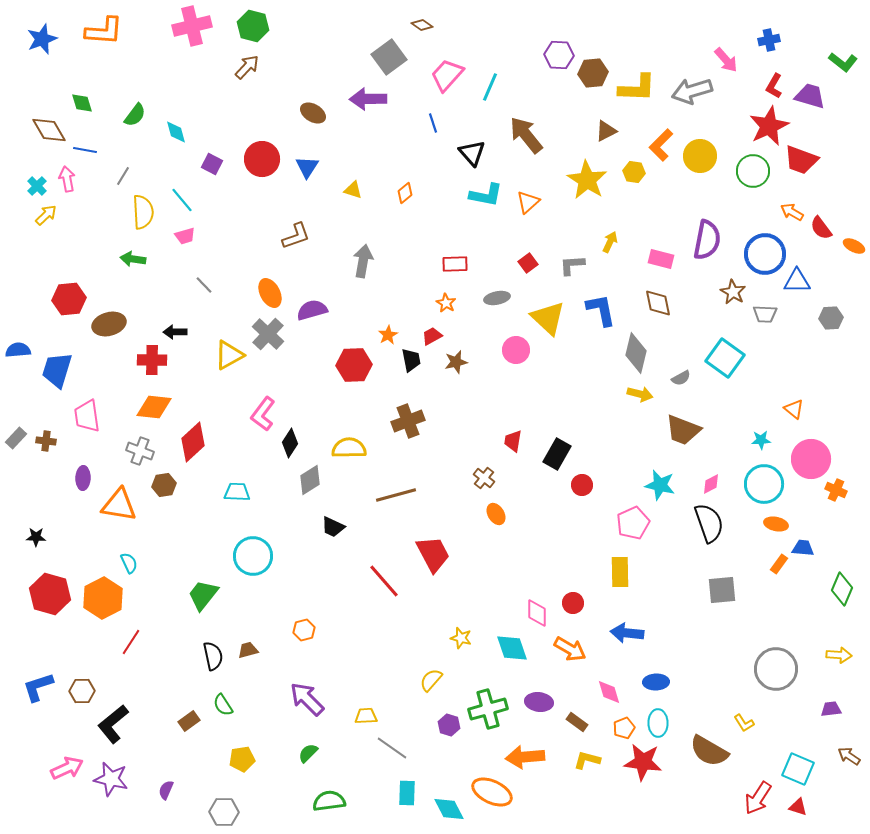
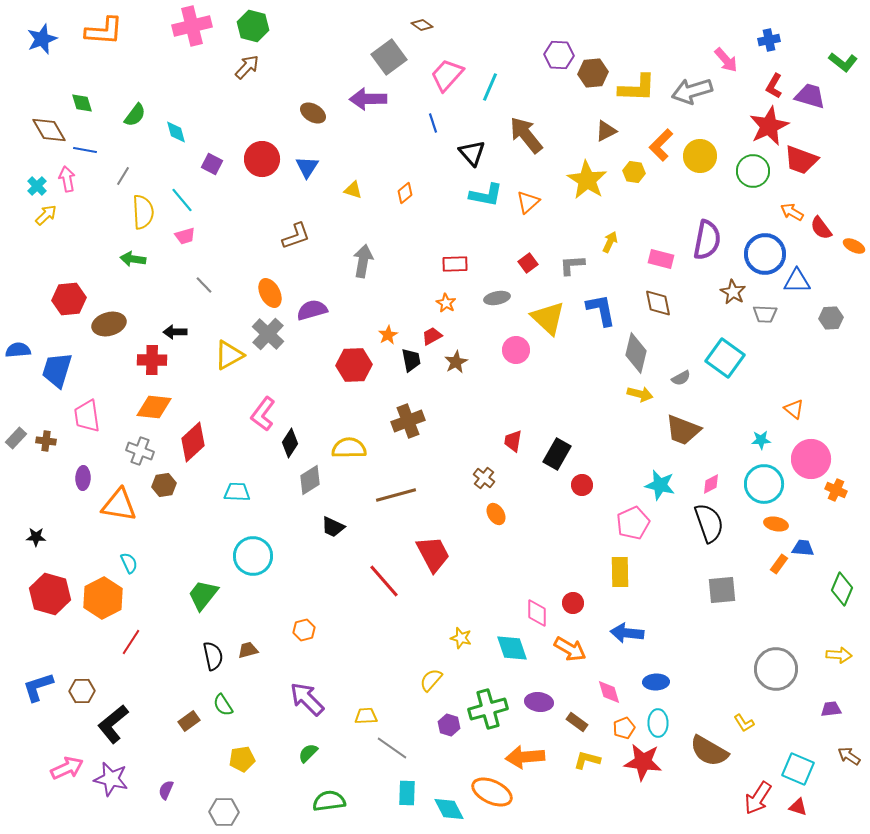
brown star at (456, 362): rotated 15 degrees counterclockwise
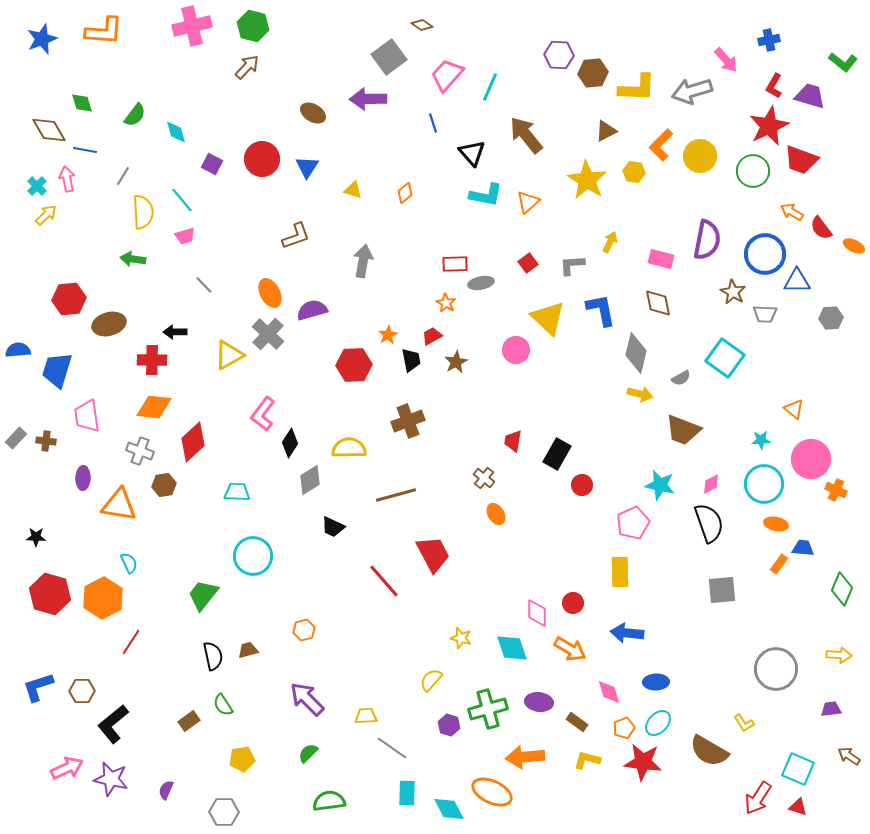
gray ellipse at (497, 298): moved 16 px left, 15 px up
cyan ellipse at (658, 723): rotated 44 degrees clockwise
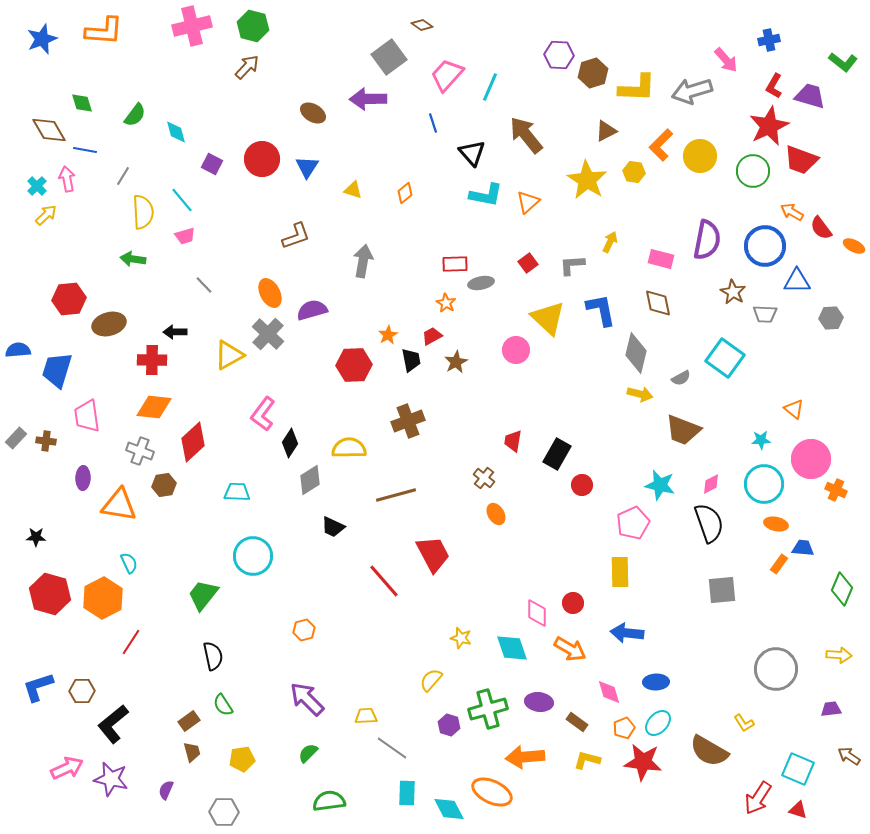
brown hexagon at (593, 73): rotated 12 degrees counterclockwise
blue circle at (765, 254): moved 8 px up
brown trapezoid at (248, 650): moved 56 px left, 102 px down; rotated 90 degrees clockwise
red triangle at (798, 807): moved 3 px down
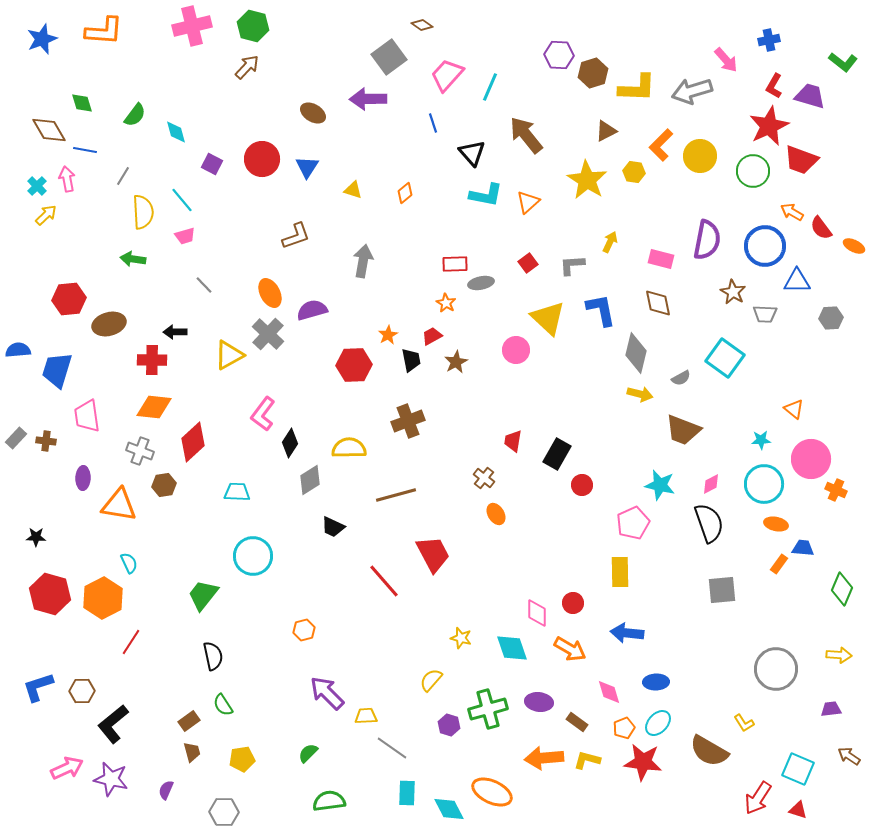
purple arrow at (307, 699): moved 20 px right, 6 px up
orange arrow at (525, 757): moved 19 px right, 1 px down
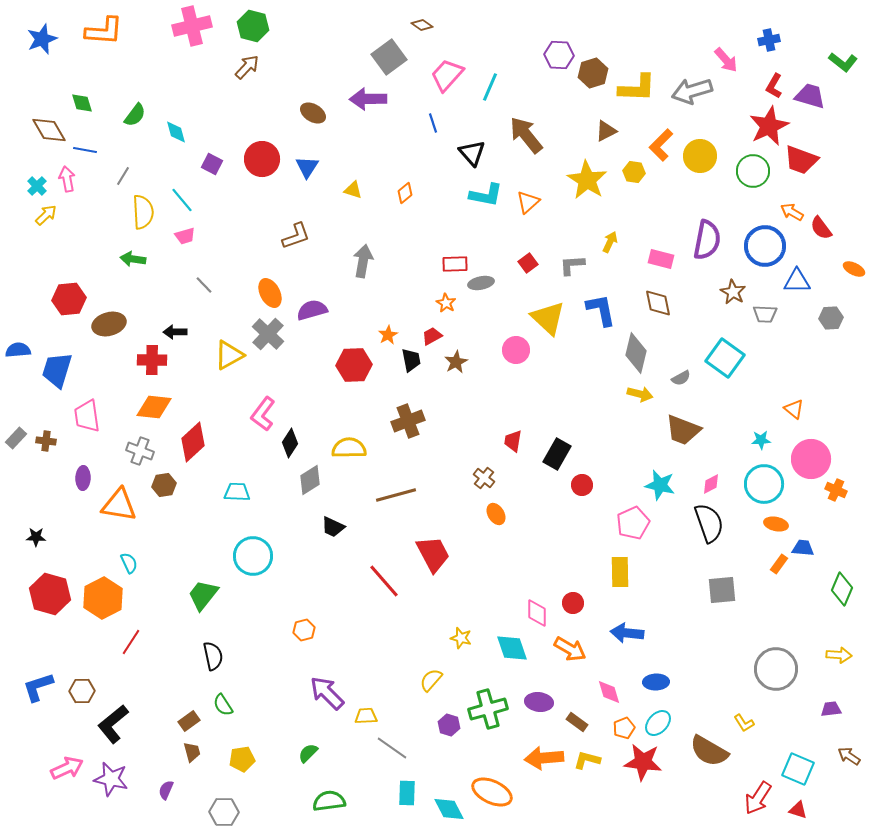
orange ellipse at (854, 246): moved 23 px down
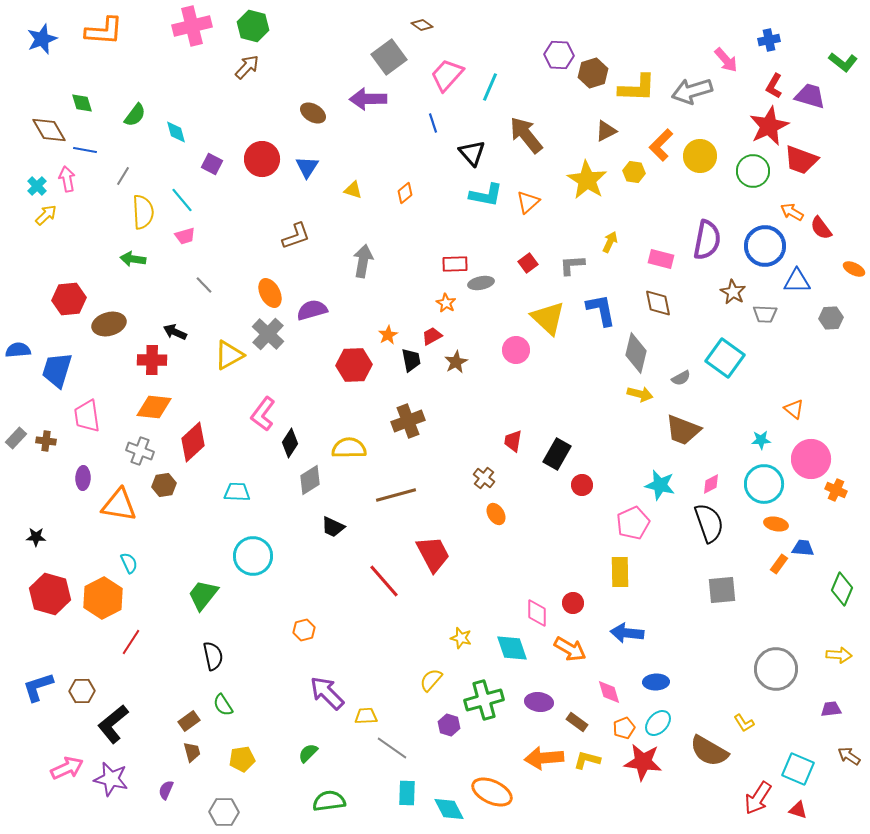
black arrow at (175, 332): rotated 25 degrees clockwise
green cross at (488, 709): moved 4 px left, 9 px up
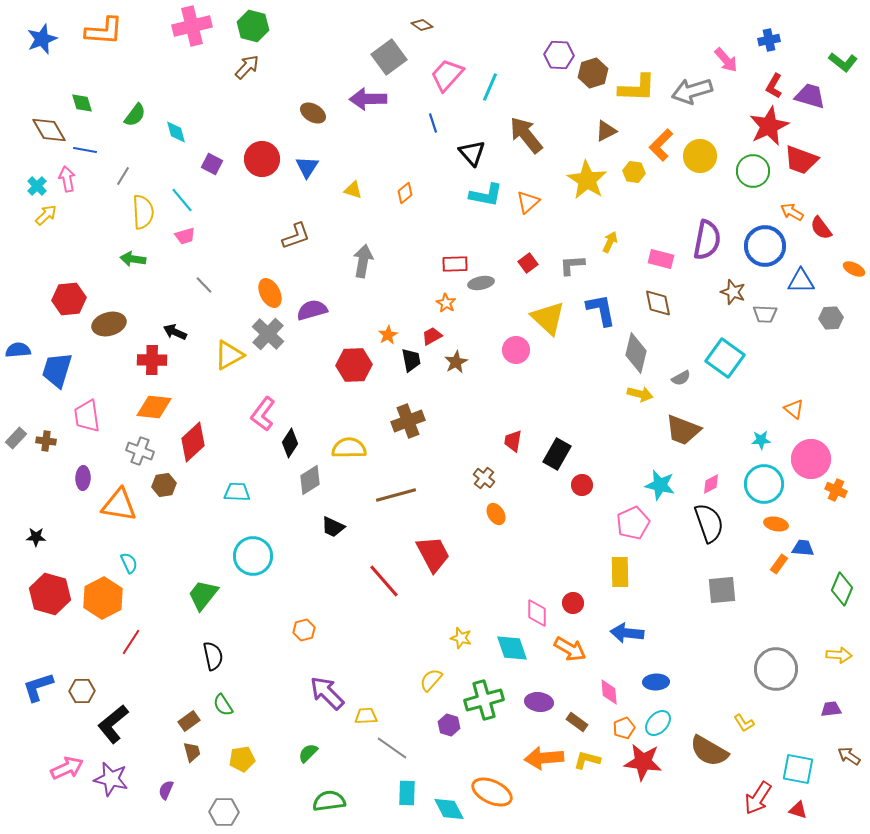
blue triangle at (797, 281): moved 4 px right
brown star at (733, 292): rotated 10 degrees counterclockwise
pink diamond at (609, 692): rotated 12 degrees clockwise
cyan square at (798, 769): rotated 12 degrees counterclockwise
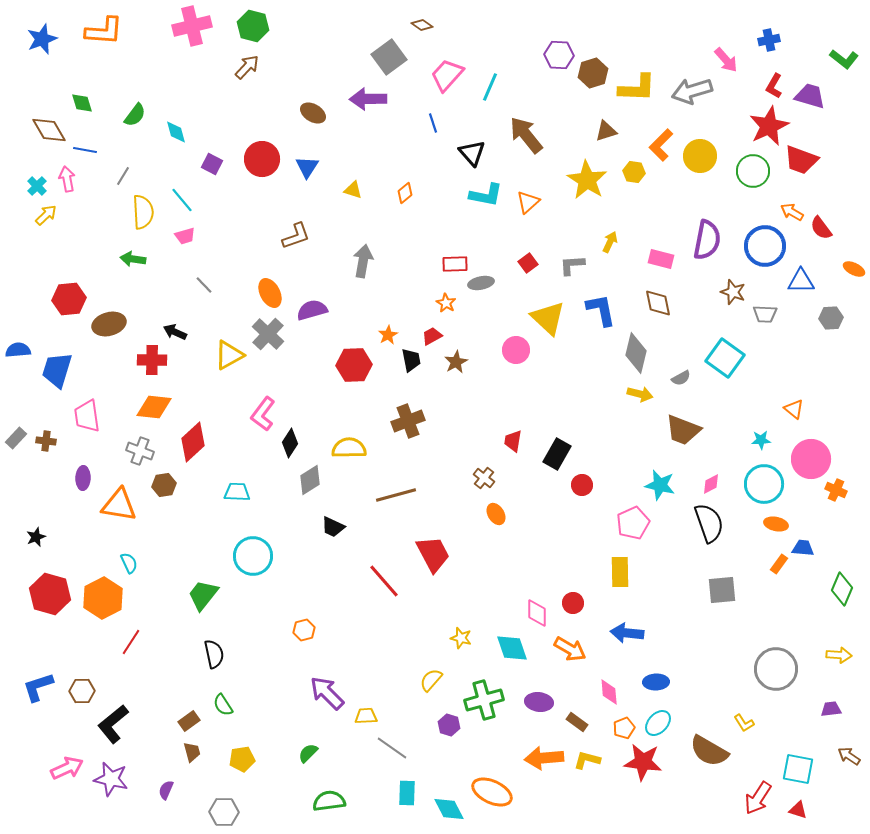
green L-shape at (843, 62): moved 1 px right, 3 px up
brown triangle at (606, 131): rotated 10 degrees clockwise
black star at (36, 537): rotated 24 degrees counterclockwise
black semicircle at (213, 656): moved 1 px right, 2 px up
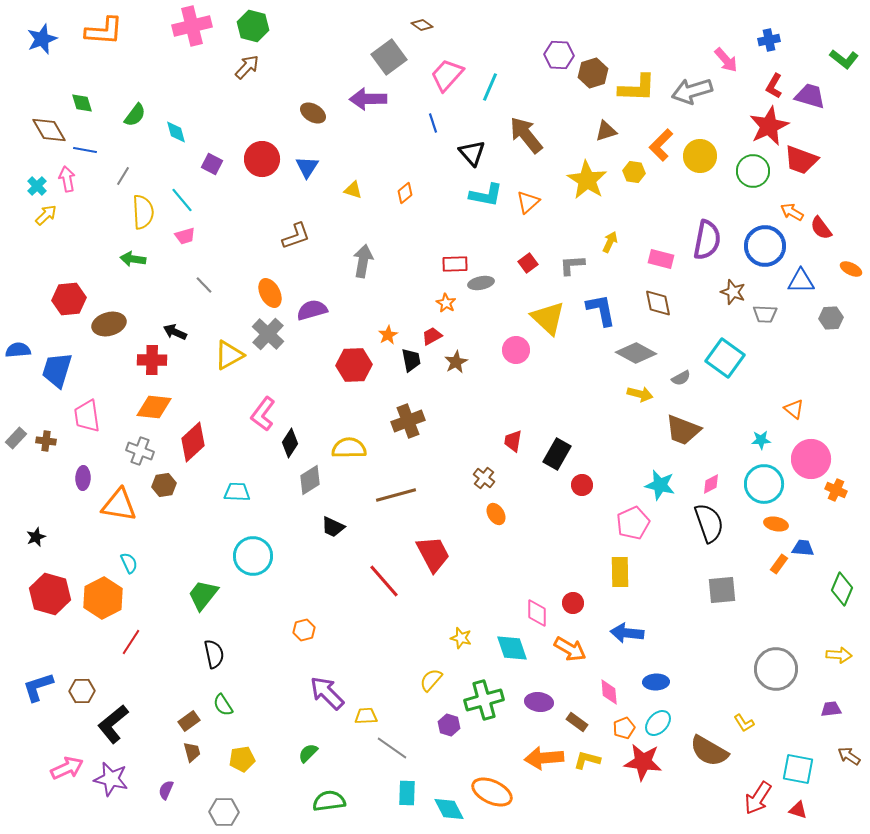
orange ellipse at (854, 269): moved 3 px left
gray diamond at (636, 353): rotated 75 degrees counterclockwise
